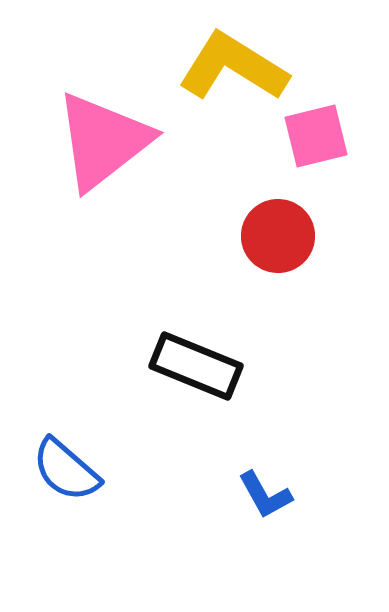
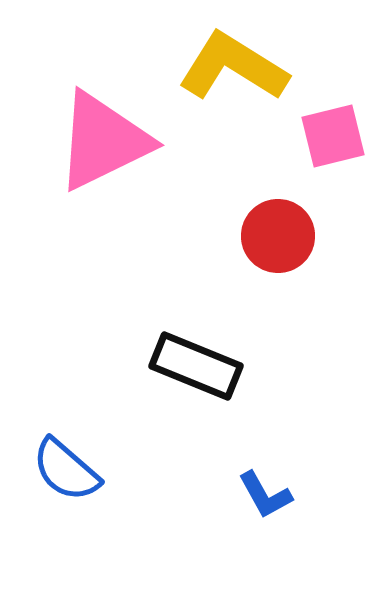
pink square: moved 17 px right
pink triangle: rotated 12 degrees clockwise
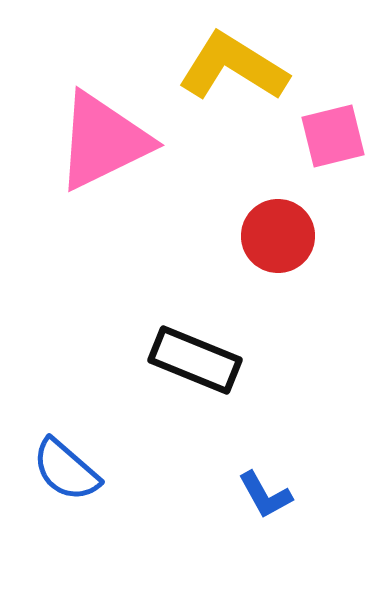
black rectangle: moved 1 px left, 6 px up
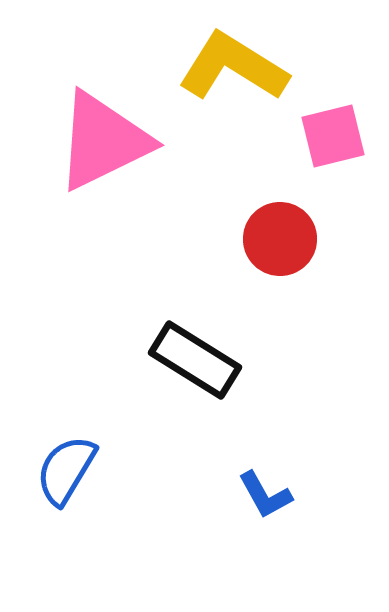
red circle: moved 2 px right, 3 px down
black rectangle: rotated 10 degrees clockwise
blue semicircle: rotated 80 degrees clockwise
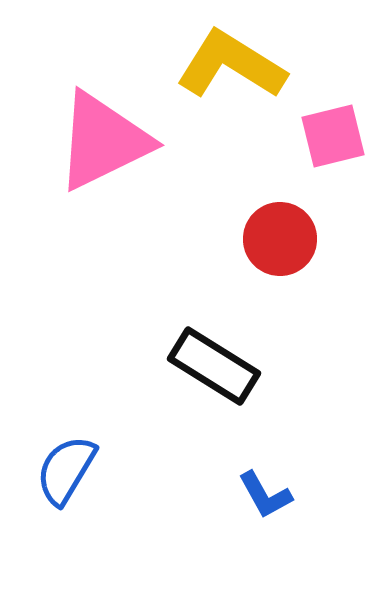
yellow L-shape: moved 2 px left, 2 px up
black rectangle: moved 19 px right, 6 px down
